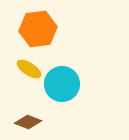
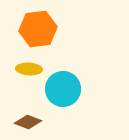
yellow ellipse: rotated 30 degrees counterclockwise
cyan circle: moved 1 px right, 5 px down
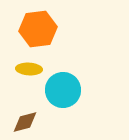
cyan circle: moved 1 px down
brown diamond: moved 3 px left; rotated 36 degrees counterclockwise
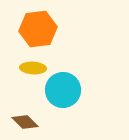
yellow ellipse: moved 4 px right, 1 px up
brown diamond: rotated 60 degrees clockwise
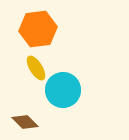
yellow ellipse: moved 3 px right; rotated 55 degrees clockwise
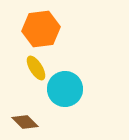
orange hexagon: moved 3 px right
cyan circle: moved 2 px right, 1 px up
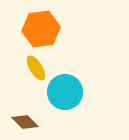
cyan circle: moved 3 px down
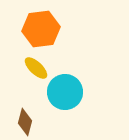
yellow ellipse: rotated 15 degrees counterclockwise
brown diamond: rotated 60 degrees clockwise
